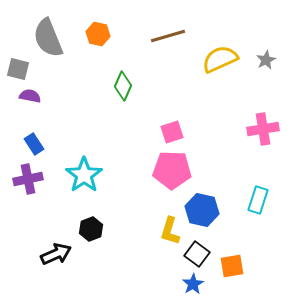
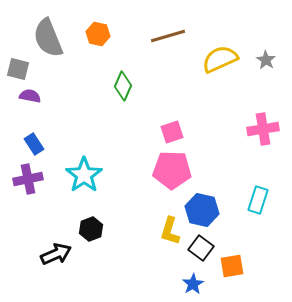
gray star: rotated 12 degrees counterclockwise
black square: moved 4 px right, 6 px up
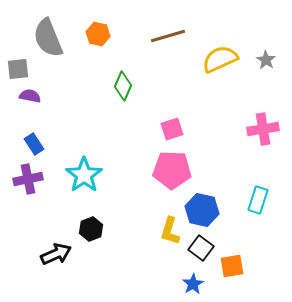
gray square: rotated 20 degrees counterclockwise
pink square: moved 3 px up
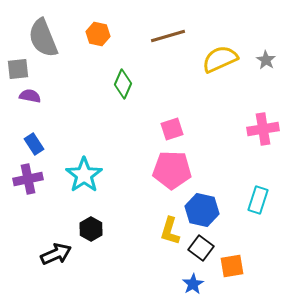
gray semicircle: moved 5 px left
green diamond: moved 2 px up
black hexagon: rotated 10 degrees counterclockwise
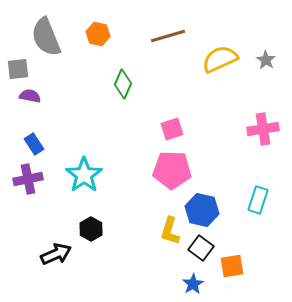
gray semicircle: moved 3 px right, 1 px up
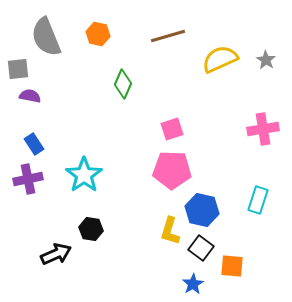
black hexagon: rotated 20 degrees counterclockwise
orange square: rotated 15 degrees clockwise
